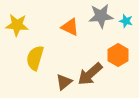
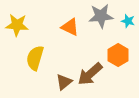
cyan star: moved 2 px right
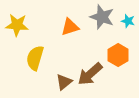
gray star: moved 1 px right, 1 px down; rotated 25 degrees clockwise
orange triangle: rotated 42 degrees counterclockwise
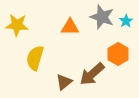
cyan star: moved 2 px left; rotated 24 degrees clockwise
orange triangle: rotated 18 degrees clockwise
orange hexagon: moved 1 px up
brown arrow: moved 2 px right
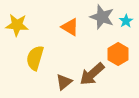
orange triangle: rotated 30 degrees clockwise
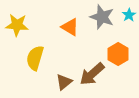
cyan star: moved 3 px right, 6 px up
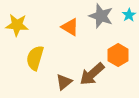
gray star: moved 1 px left, 1 px up
orange hexagon: moved 1 px down
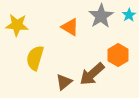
gray star: rotated 20 degrees clockwise
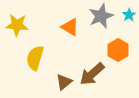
gray star: rotated 10 degrees clockwise
orange hexagon: moved 5 px up
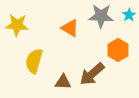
gray star: rotated 25 degrees clockwise
orange triangle: moved 1 px down
yellow semicircle: moved 1 px left, 3 px down
brown triangle: moved 1 px left; rotated 42 degrees clockwise
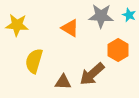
cyan star: rotated 16 degrees counterclockwise
